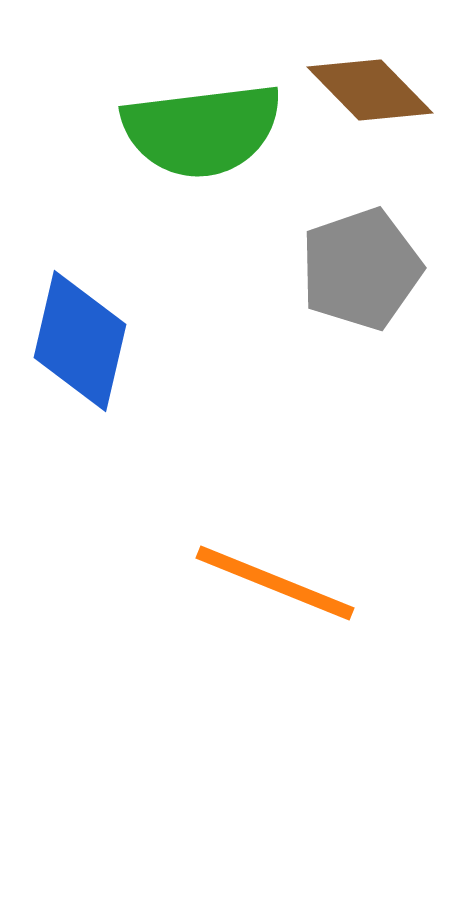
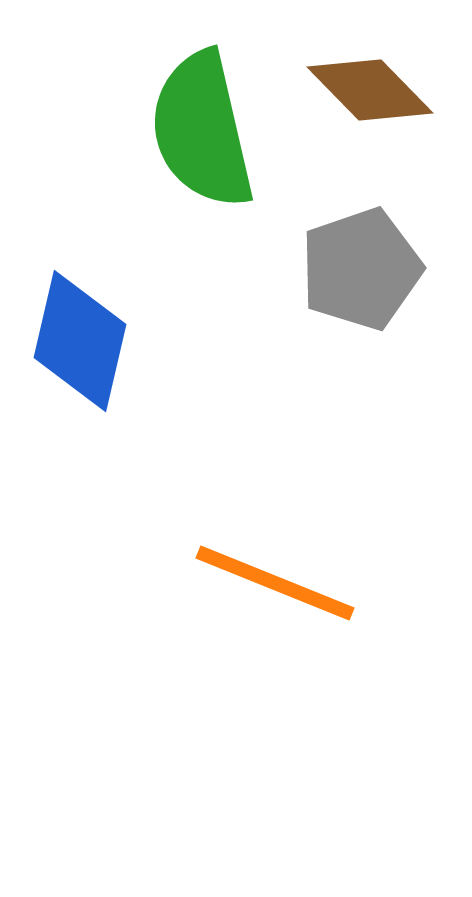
green semicircle: rotated 84 degrees clockwise
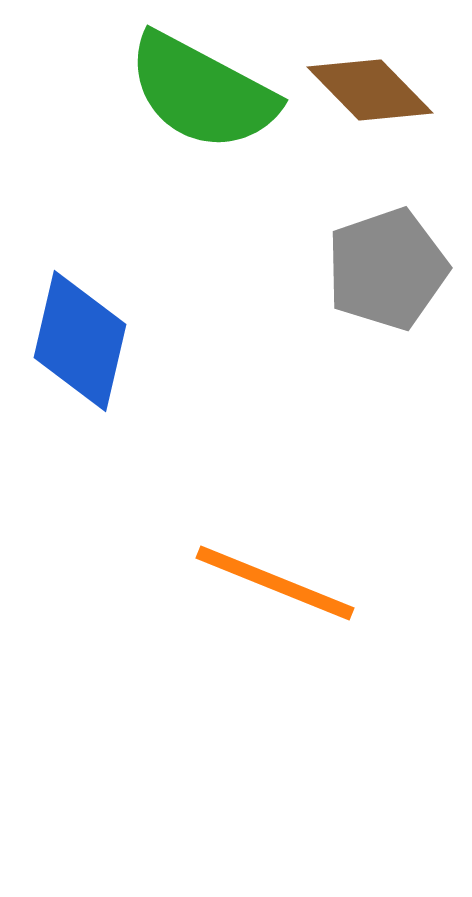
green semicircle: moved 38 px up; rotated 49 degrees counterclockwise
gray pentagon: moved 26 px right
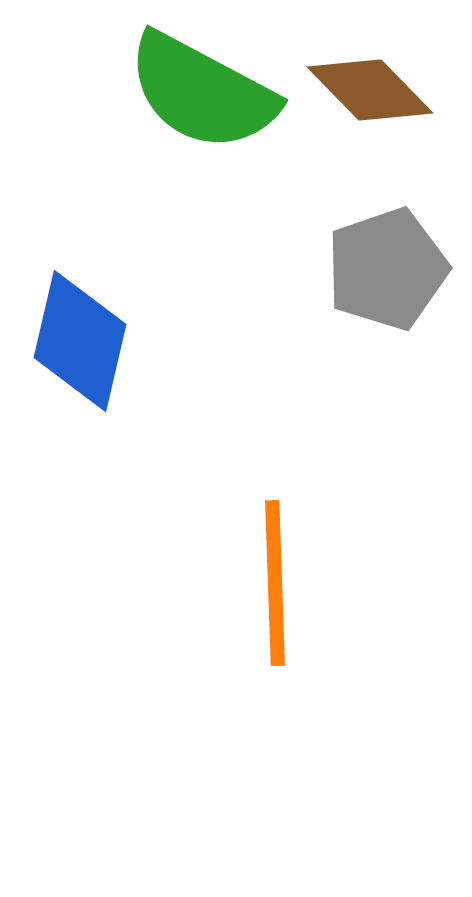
orange line: rotated 66 degrees clockwise
